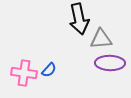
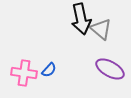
black arrow: moved 2 px right
gray triangle: moved 10 px up; rotated 45 degrees clockwise
purple ellipse: moved 6 px down; rotated 28 degrees clockwise
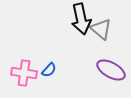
purple ellipse: moved 1 px right, 1 px down
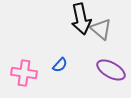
blue semicircle: moved 11 px right, 5 px up
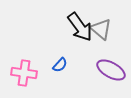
black arrow: moved 1 px left, 8 px down; rotated 24 degrees counterclockwise
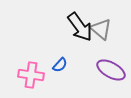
pink cross: moved 7 px right, 2 px down
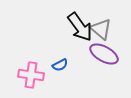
blue semicircle: rotated 21 degrees clockwise
purple ellipse: moved 7 px left, 16 px up
